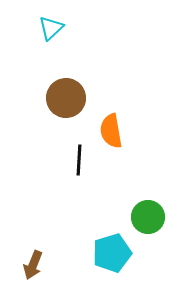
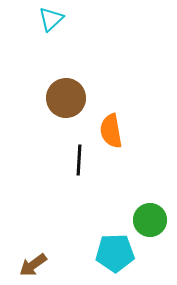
cyan triangle: moved 9 px up
green circle: moved 2 px right, 3 px down
cyan pentagon: moved 3 px right; rotated 15 degrees clockwise
brown arrow: rotated 32 degrees clockwise
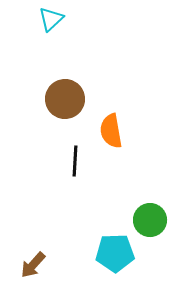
brown circle: moved 1 px left, 1 px down
black line: moved 4 px left, 1 px down
brown arrow: rotated 12 degrees counterclockwise
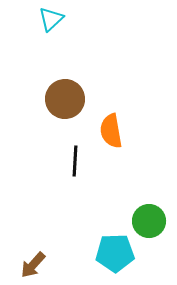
green circle: moved 1 px left, 1 px down
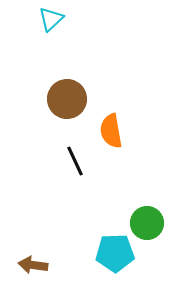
brown circle: moved 2 px right
black line: rotated 28 degrees counterclockwise
green circle: moved 2 px left, 2 px down
brown arrow: rotated 56 degrees clockwise
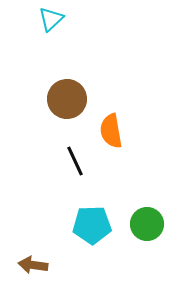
green circle: moved 1 px down
cyan pentagon: moved 23 px left, 28 px up
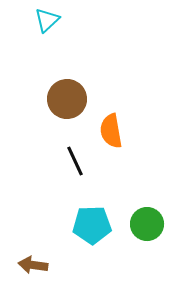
cyan triangle: moved 4 px left, 1 px down
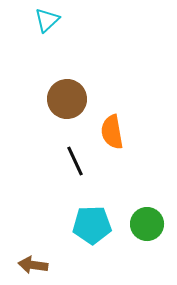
orange semicircle: moved 1 px right, 1 px down
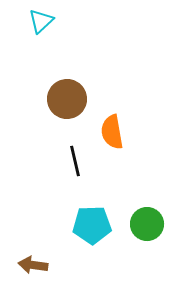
cyan triangle: moved 6 px left, 1 px down
black line: rotated 12 degrees clockwise
